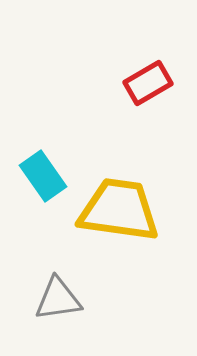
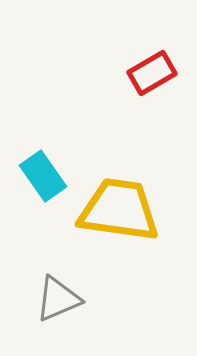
red rectangle: moved 4 px right, 10 px up
gray triangle: rotated 15 degrees counterclockwise
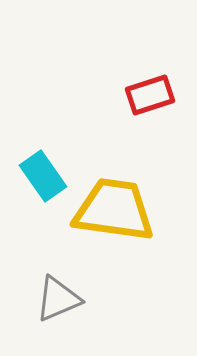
red rectangle: moved 2 px left, 22 px down; rotated 12 degrees clockwise
yellow trapezoid: moved 5 px left
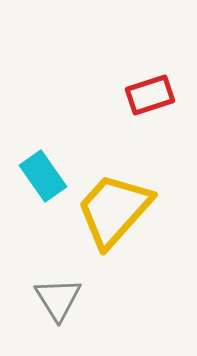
yellow trapezoid: rotated 56 degrees counterclockwise
gray triangle: rotated 39 degrees counterclockwise
